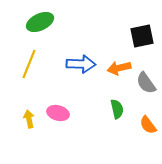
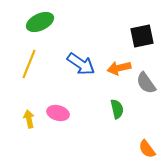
blue arrow: rotated 32 degrees clockwise
orange semicircle: moved 1 px left, 24 px down
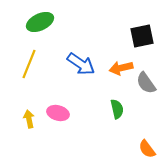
orange arrow: moved 2 px right
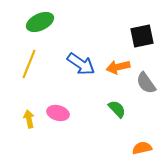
orange arrow: moved 3 px left, 1 px up
green semicircle: rotated 30 degrees counterclockwise
orange semicircle: moved 5 px left, 1 px up; rotated 114 degrees clockwise
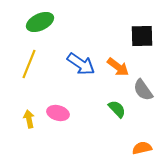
black square: rotated 10 degrees clockwise
orange arrow: rotated 130 degrees counterclockwise
gray semicircle: moved 3 px left, 7 px down
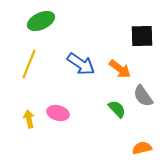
green ellipse: moved 1 px right, 1 px up
orange arrow: moved 2 px right, 2 px down
gray semicircle: moved 6 px down
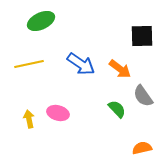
yellow line: rotated 56 degrees clockwise
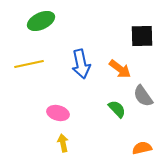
blue arrow: rotated 44 degrees clockwise
yellow arrow: moved 34 px right, 24 px down
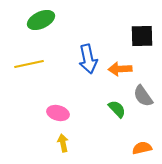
green ellipse: moved 1 px up
blue arrow: moved 7 px right, 5 px up
orange arrow: rotated 140 degrees clockwise
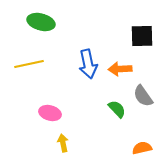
green ellipse: moved 2 px down; rotated 40 degrees clockwise
blue arrow: moved 5 px down
pink ellipse: moved 8 px left
